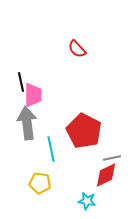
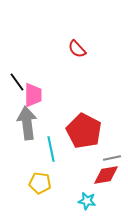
black line: moved 4 px left; rotated 24 degrees counterclockwise
red diamond: rotated 16 degrees clockwise
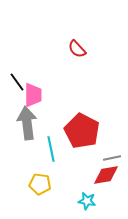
red pentagon: moved 2 px left
yellow pentagon: moved 1 px down
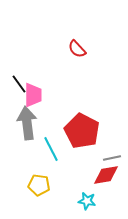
black line: moved 2 px right, 2 px down
cyan line: rotated 15 degrees counterclockwise
yellow pentagon: moved 1 px left, 1 px down
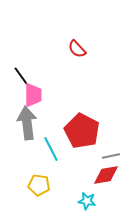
black line: moved 2 px right, 8 px up
gray line: moved 1 px left, 2 px up
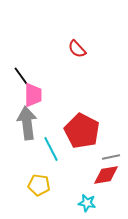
gray line: moved 1 px down
cyan star: moved 2 px down
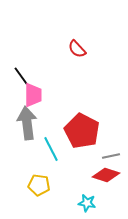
gray line: moved 1 px up
red diamond: rotated 28 degrees clockwise
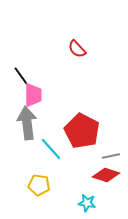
cyan line: rotated 15 degrees counterclockwise
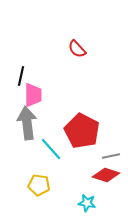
black line: rotated 48 degrees clockwise
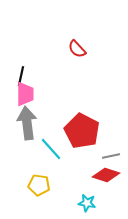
pink trapezoid: moved 8 px left, 1 px up
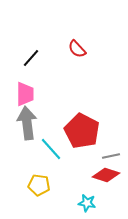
black line: moved 10 px right, 18 px up; rotated 30 degrees clockwise
